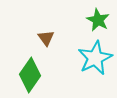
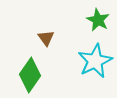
cyan star: moved 3 px down
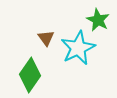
cyan star: moved 17 px left, 13 px up
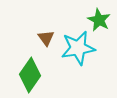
green star: moved 1 px right
cyan star: rotated 16 degrees clockwise
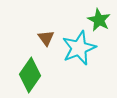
cyan star: moved 1 px right; rotated 12 degrees counterclockwise
